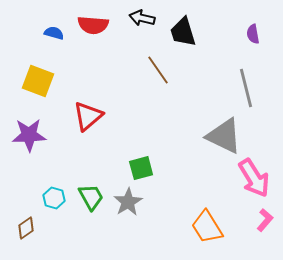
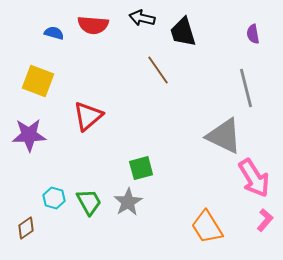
green trapezoid: moved 2 px left, 5 px down
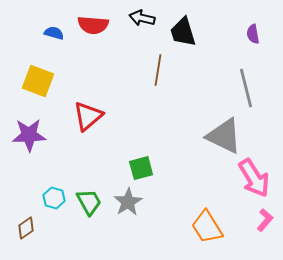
brown line: rotated 44 degrees clockwise
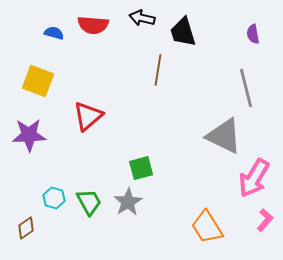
pink arrow: rotated 63 degrees clockwise
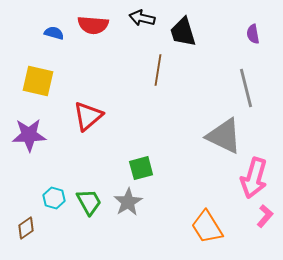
yellow square: rotated 8 degrees counterclockwise
pink arrow: rotated 15 degrees counterclockwise
pink L-shape: moved 4 px up
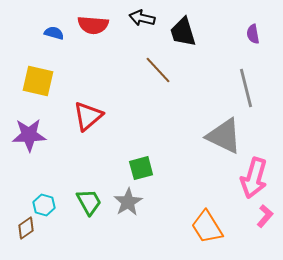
brown line: rotated 52 degrees counterclockwise
cyan hexagon: moved 10 px left, 7 px down
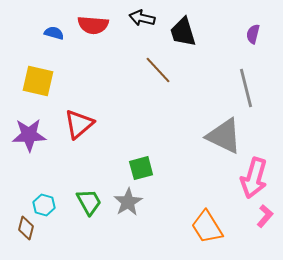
purple semicircle: rotated 24 degrees clockwise
red triangle: moved 9 px left, 8 px down
brown diamond: rotated 40 degrees counterclockwise
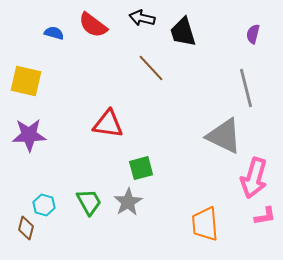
red semicircle: rotated 32 degrees clockwise
brown line: moved 7 px left, 2 px up
yellow square: moved 12 px left
red triangle: moved 29 px right; rotated 48 degrees clockwise
pink L-shape: rotated 40 degrees clockwise
orange trapezoid: moved 2 px left, 3 px up; rotated 27 degrees clockwise
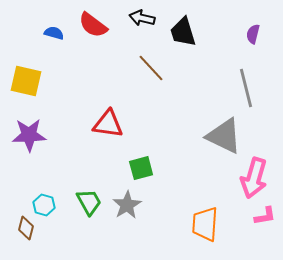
gray star: moved 1 px left, 3 px down
orange trapezoid: rotated 9 degrees clockwise
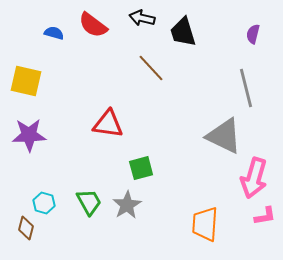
cyan hexagon: moved 2 px up
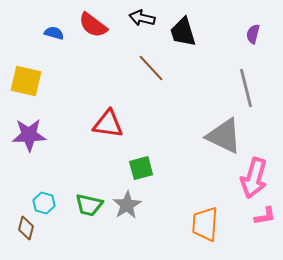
green trapezoid: moved 3 px down; rotated 132 degrees clockwise
